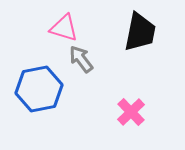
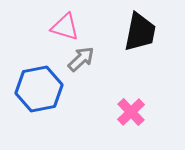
pink triangle: moved 1 px right, 1 px up
gray arrow: rotated 84 degrees clockwise
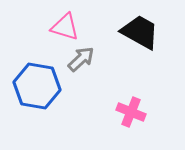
black trapezoid: rotated 72 degrees counterclockwise
blue hexagon: moved 2 px left, 3 px up; rotated 21 degrees clockwise
pink cross: rotated 24 degrees counterclockwise
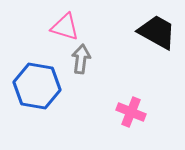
black trapezoid: moved 17 px right
gray arrow: rotated 40 degrees counterclockwise
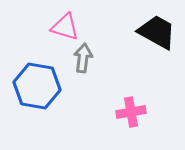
gray arrow: moved 2 px right, 1 px up
pink cross: rotated 32 degrees counterclockwise
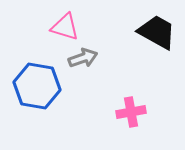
gray arrow: rotated 64 degrees clockwise
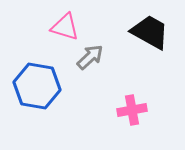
black trapezoid: moved 7 px left
gray arrow: moved 7 px right, 1 px up; rotated 24 degrees counterclockwise
pink cross: moved 1 px right, 2 px up
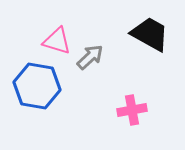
pink triangle: moved 8 px left, 14 px down
black trapezoid: moved 2 px down
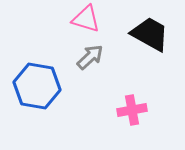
pink triangle: moved 29 px right, 22 px up
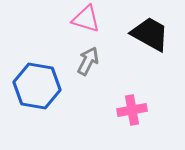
gray arrow: moved 2 px left, 4 px down; rotated 20 degrees counterclockwise
